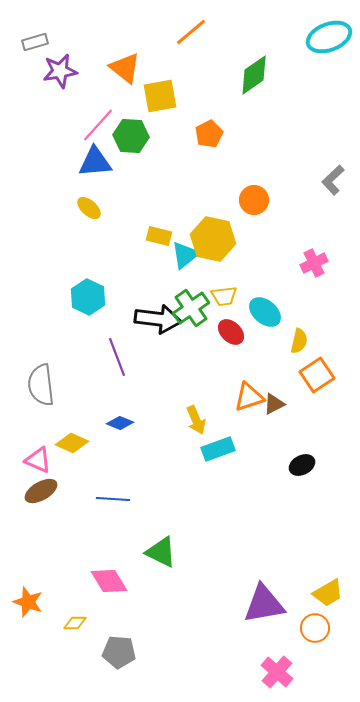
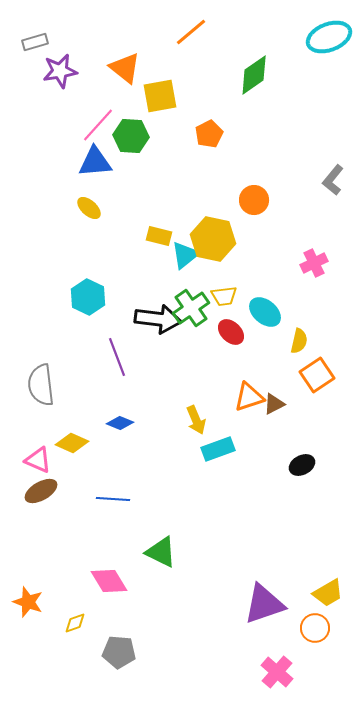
gray L-shape at (333, 180): rotated 8 degrees counterclockwise
purple triangle at (264, 604): rotated 9 degrees counterclockwise
yellow diamond at (75, 623): rotated 20 degrees counterclockwise
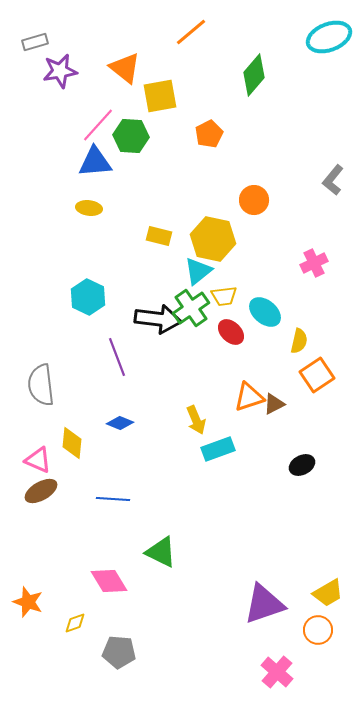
green diamond at (254, 75): rotated 15 degrees counterclockwise
yellow ellipse at (89, 208): rotated 35 degrees counterclockwise
cyan triangle at (185, 255): moved 13 px right, 16 px down
yellow diamond at (72, 443): rotated 72 degrees clockwise
orange circle at (315, 628): moved 3 px right, 2 px down
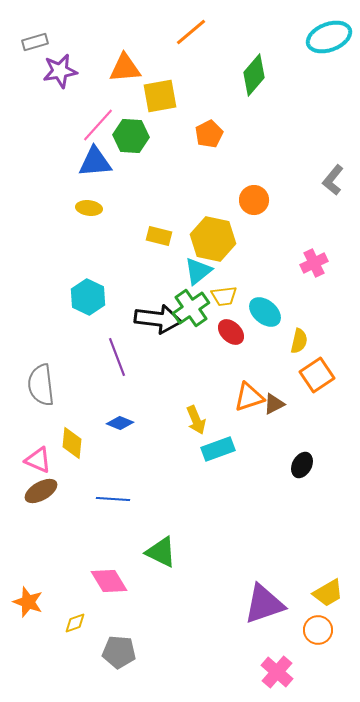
orange triangle at (125, 68): rotated 44 degrees counterclockwise
black ellipse at (302, 465): rotated 35 degrees counterclockwise
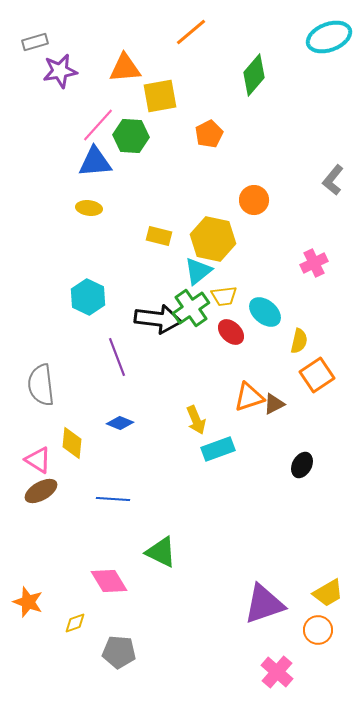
pink triangle at (38, 460): rotated 8 degrees clockwise
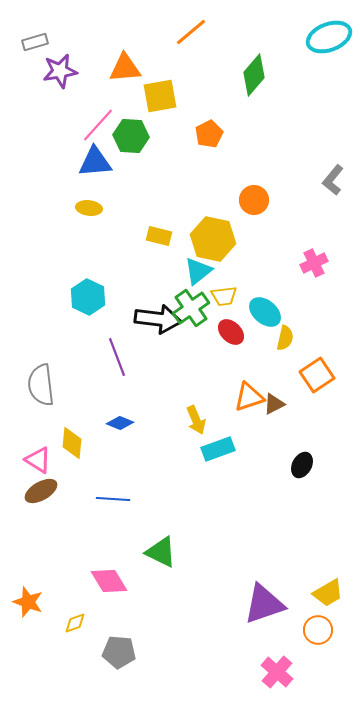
yellow semicircle at (299, 341): moved 14 px left, 3 px up
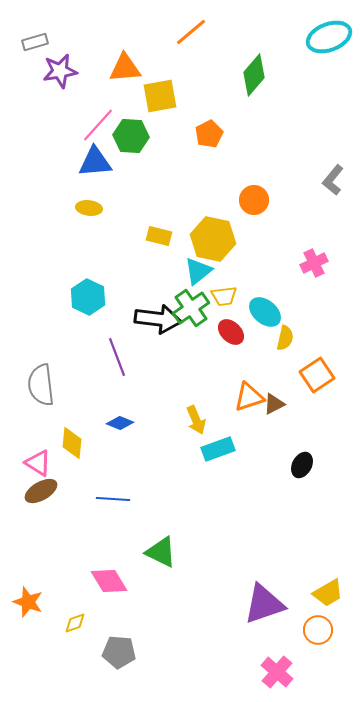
pink triangle at (38, 460): moved 3 px down
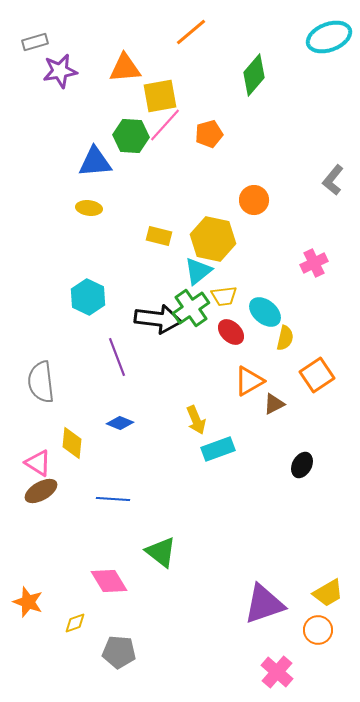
pink line at (98, 125): moved 67 px right
orange pentagon at (209, 134): rotated 12 degrees clockwise
gray semicircle at (41, 385): moved 3 px up
orange triangle at (249, 397): moved 16 px up; rotated 12 degrees counterclockwise
green triangle at (161, 552): rotated 12 degrees clockwise
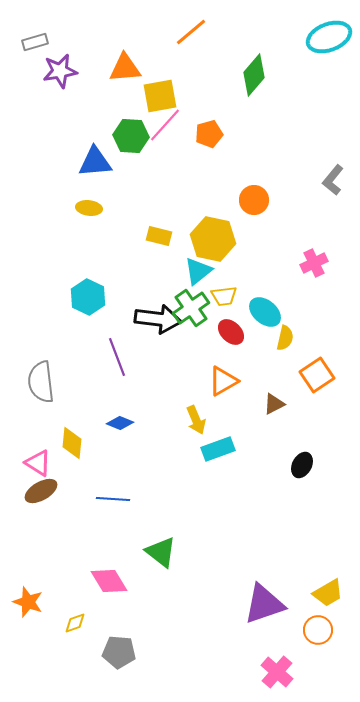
orange triangle at (249, 381): moved 26 px left
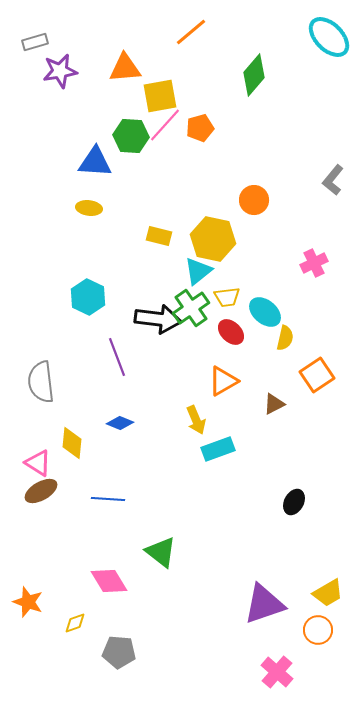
cyan ellipse at (329, 37): rotated 66 degrees clockwise
orange pentagon at (209, 134): moved 9 px left, 6 px up
blue triangle at (95, 162): rotated 9 degrees clockwise
yellow trapezoid at (224, 296): moved 3 px right, 1 px down
black ellipse at (302, 465): moved 8 px left, 37 px down
blue line at (113, 499): moved 5 px left
